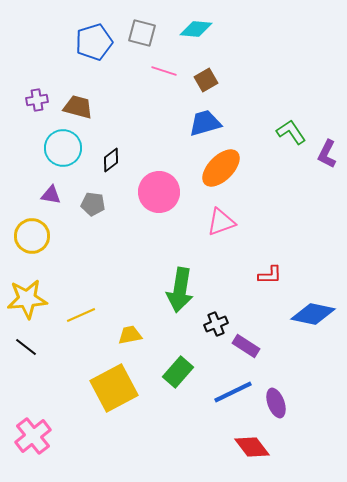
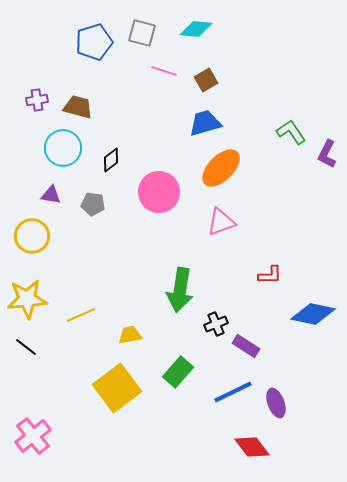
yellow square: moved 3 px right; rotated 9 degrees counterclockwise
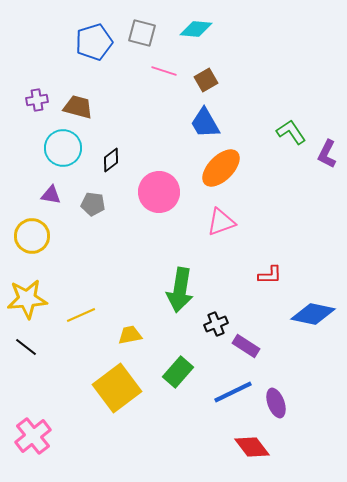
blue trapezoid: rotated 104 degrees counterclockwise
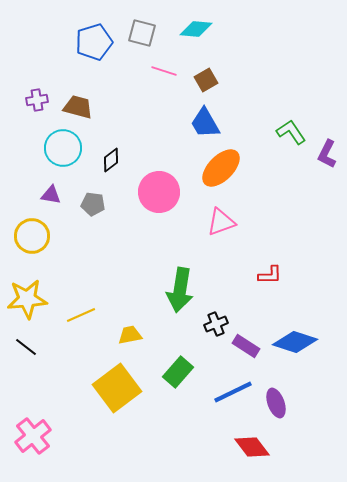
blue diamond: moved 18 px left, 28 px down; rotated 6 degrees clockwise
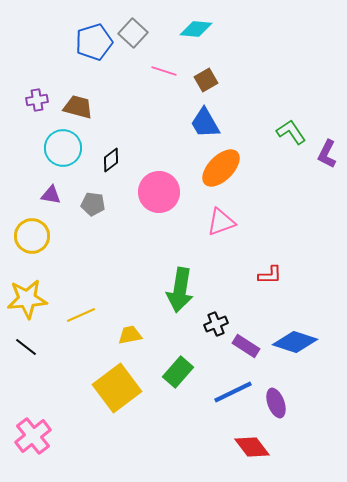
gray square: moved 9 px left; rotated 28 degrees clockwise
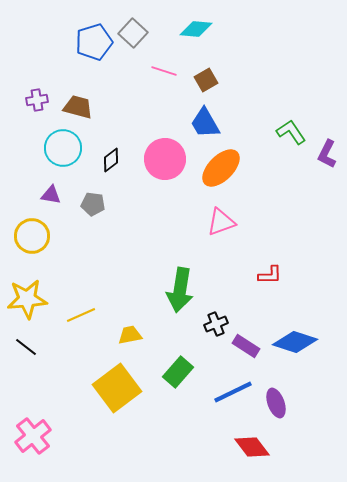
pink circle: moved 6 px right, 33 px up
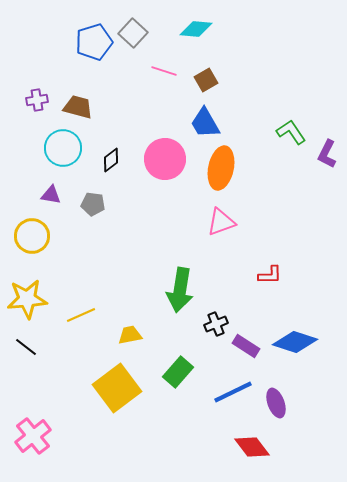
orange ellipse: rotated 33 degrees counterclockwise
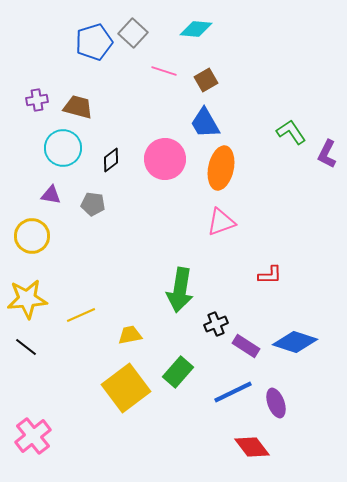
yellow square: moved 9 px right
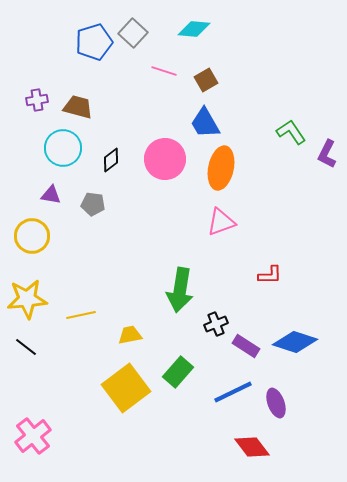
cyan diamond: moved 2 px left
yellow line: rotated 12 degrees clockwise
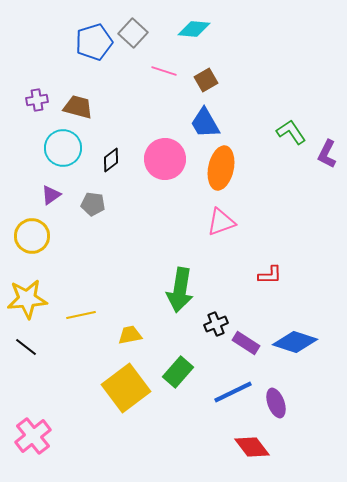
purple triangle: rotated 45 degrees counterclockwise
purple rectangle: moved 3 px up
